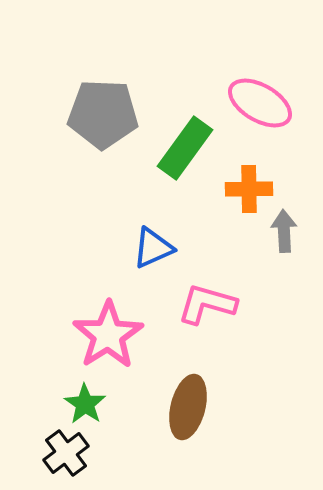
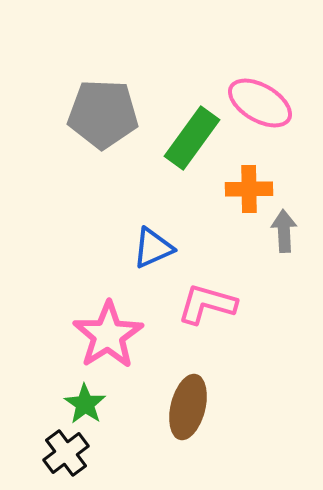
green rectangle: moved 7 px right, 10 px up
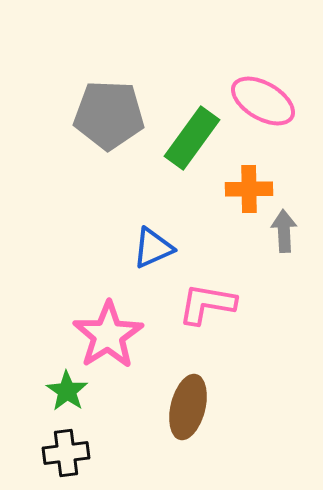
pink ellipse: moved 3 px right, 2 px up
gray pentagon: moved 6 px right, 1 px down
pink L-shape: rotated 6 degrees counterclockwise
green star: moved 18 px left, 13 px up
black cross: rotated 30 degrees clockwise
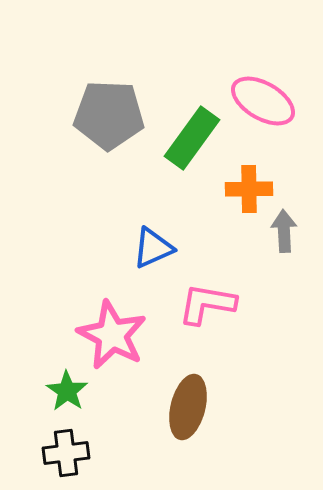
pink star: moved 4 px right; rotated 12 degrees counterclockwise
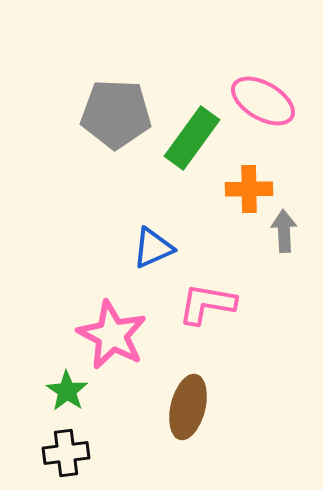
gray pentagon: moved 7 px right, 1 px up
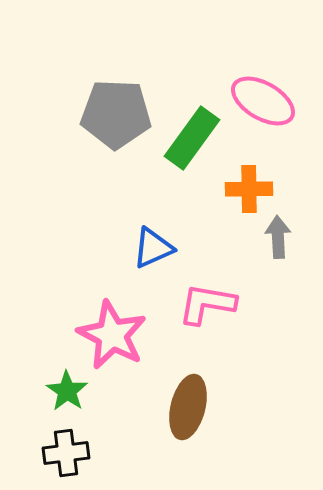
gray arrow: moved 6 px left, 6 px down
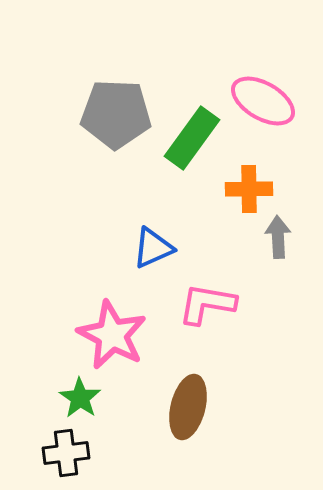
green star: moved 13 px right, 7 px down
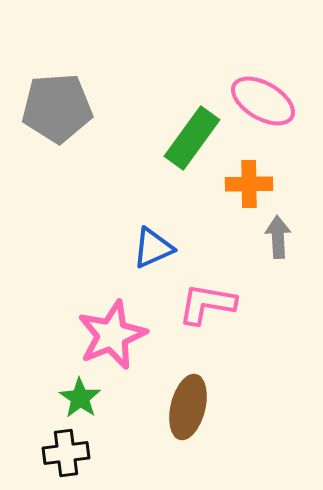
gray pentagon: moved 59 px left, 6 px up; rotated 6 degrees counterclockwise
orange cross: moved 5 px up
pink star: rotated 22 degrees clockwise
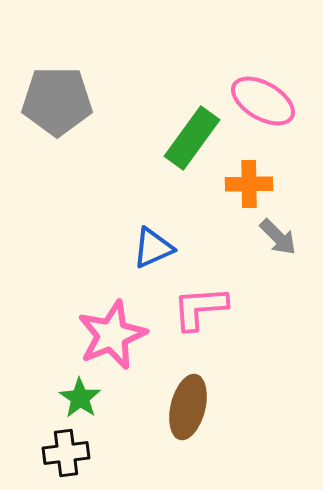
gray pentagon: moved 7 px up; rotated 4 degrees clockwise
gray arrow: rotated 138 degrees clockwise
pink L-shape: moved 7 px left, 4 px down; rotated 14 degrees counterclockwise
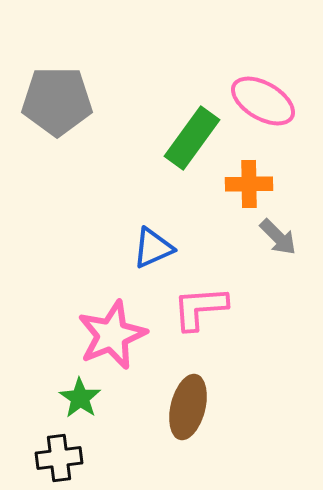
black cross: moved 7 px left, 5 px down
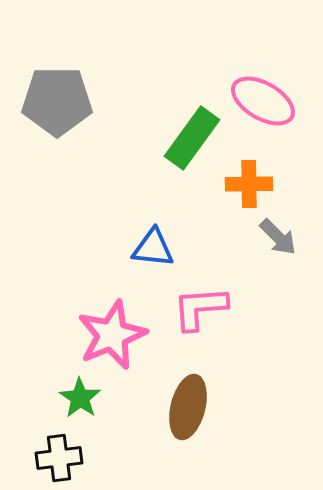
blue triangle: rotated 30 degrees clockwise
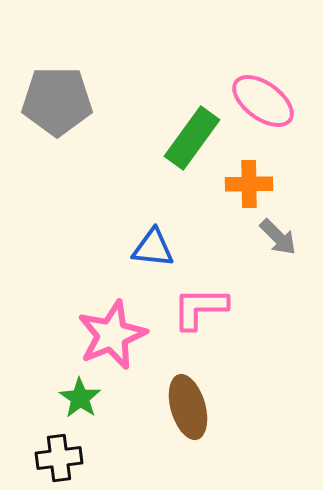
pink ellipse: rotated 6 degrees clockwise
pink L-shape: rotated 4 degrees clockwise
brown ellipse: rotated 30 degrees counterclockwise
